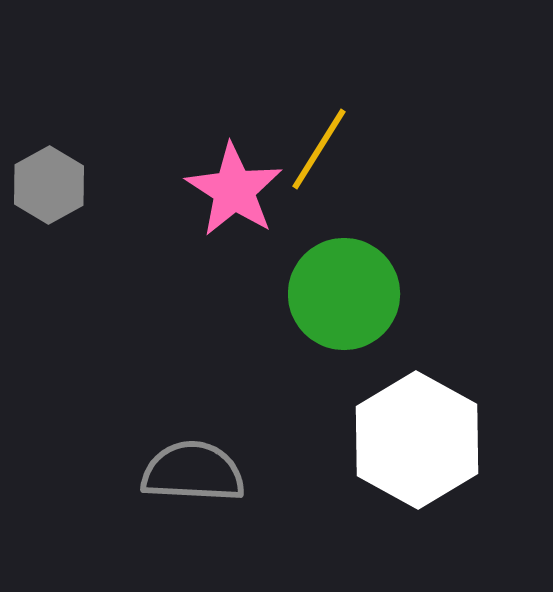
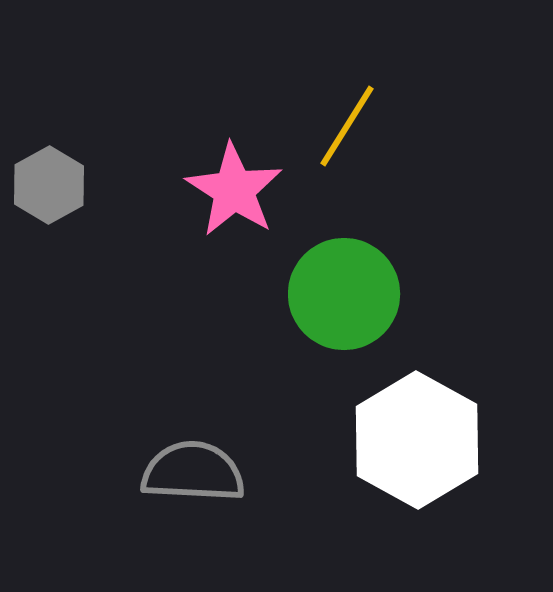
yellow line: moved 28 px right, 23 px up
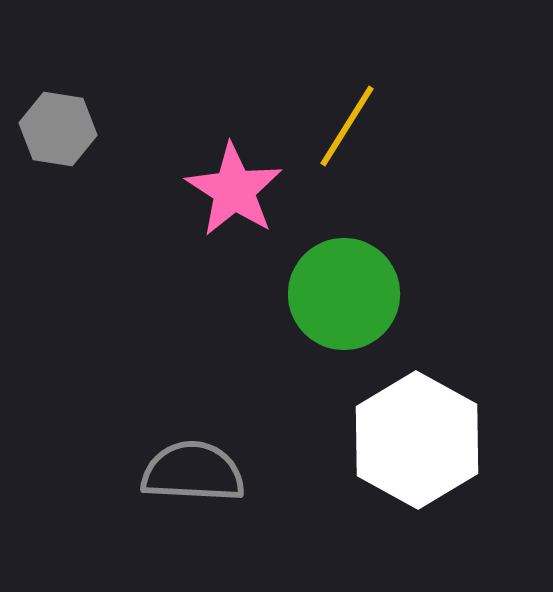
gray hexagon: moved 9 px right, 56 px up; rotated 22 degrees counterclockwise
